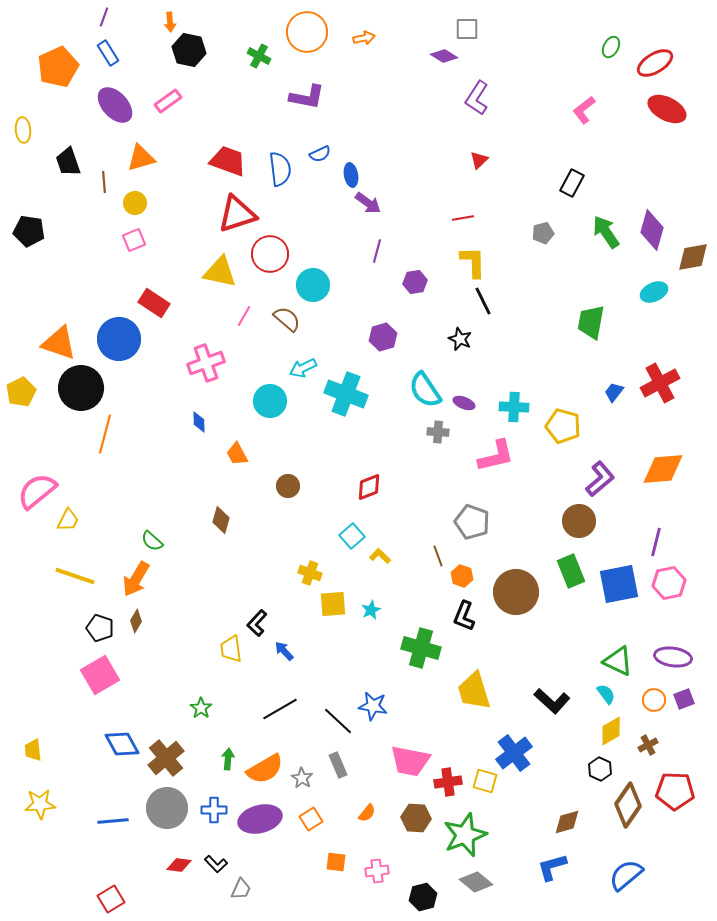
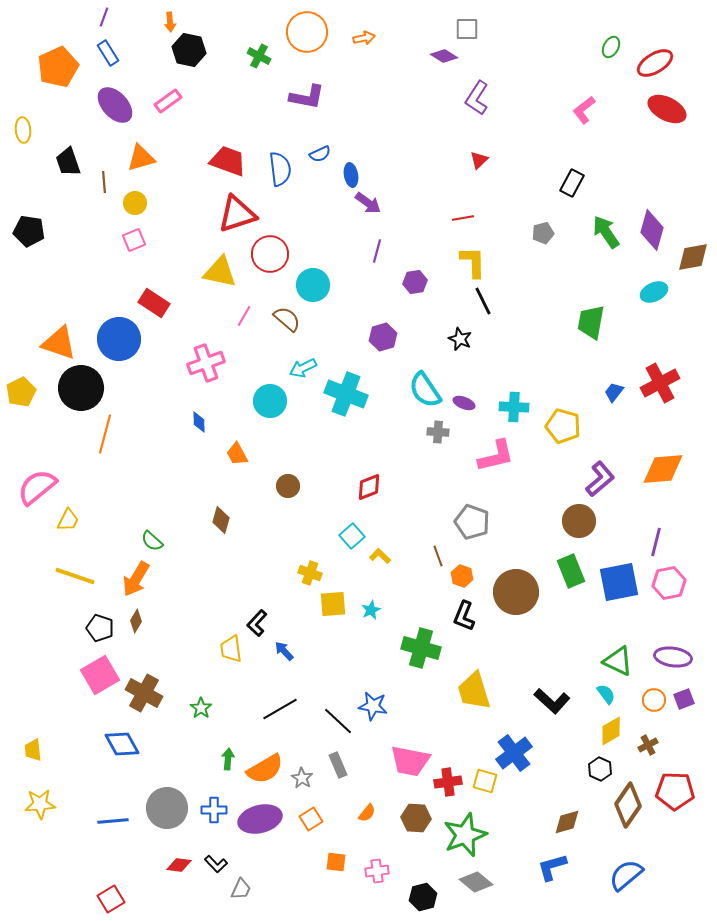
pink semicircle at (37, 491): moved 4 px up
blue square at (619, 584): moved 2 px up
brown cross at (166, 758): moved 22 px left, 65 px up; rotated 21 degrees counterclockwise
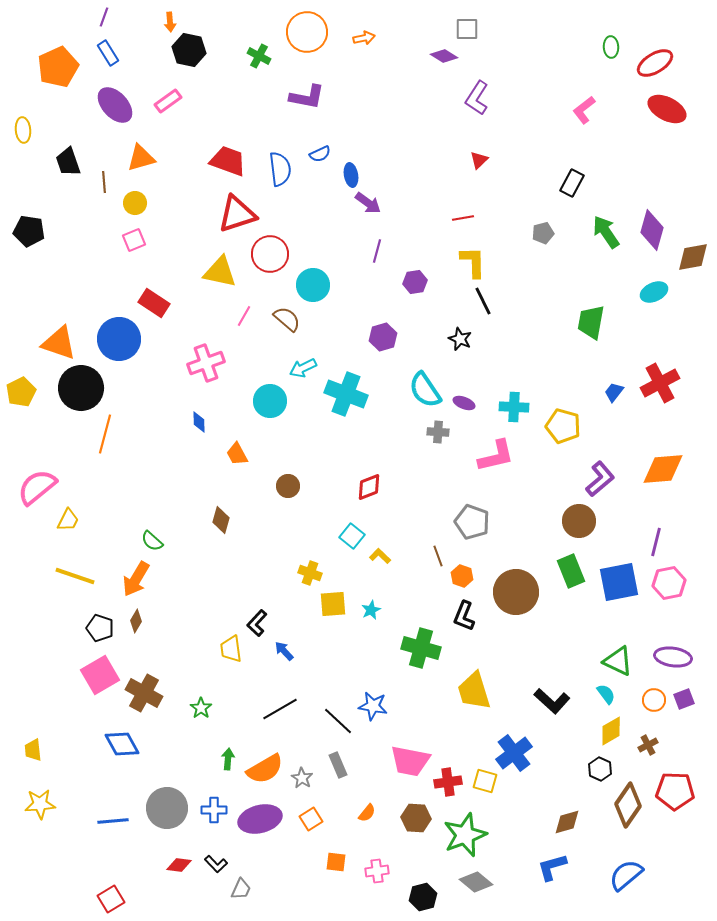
green ellipse at (611, 47): rotated 30 degrees counterclockwise
cyan square at (352, 536): rotated 10 degrees counterclockwise
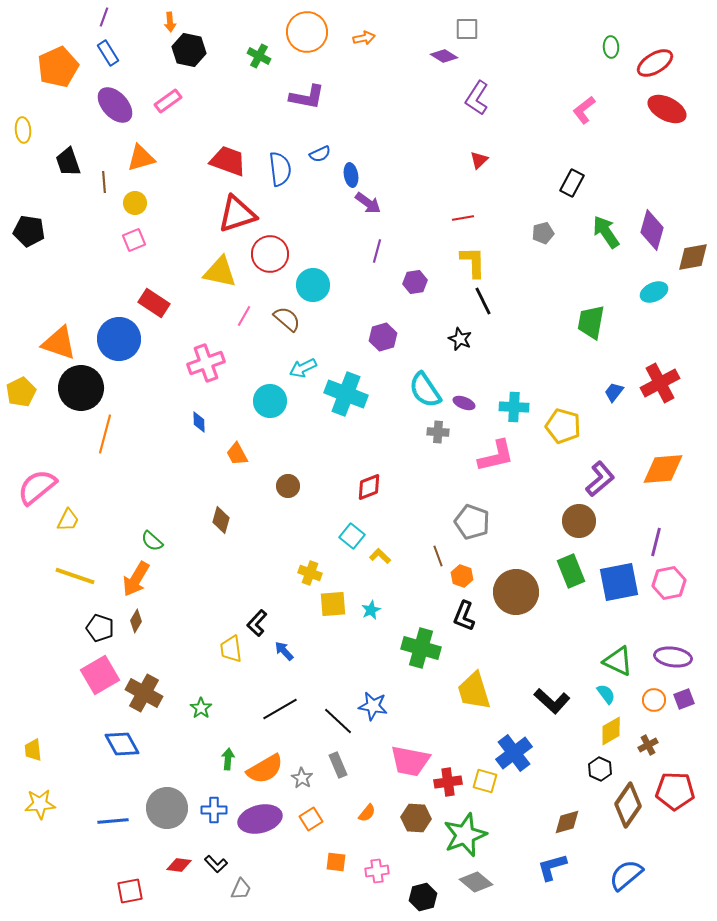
red square at (111, 899): moved 19 px right, 8 px up; rotated 20 degrees clockwise
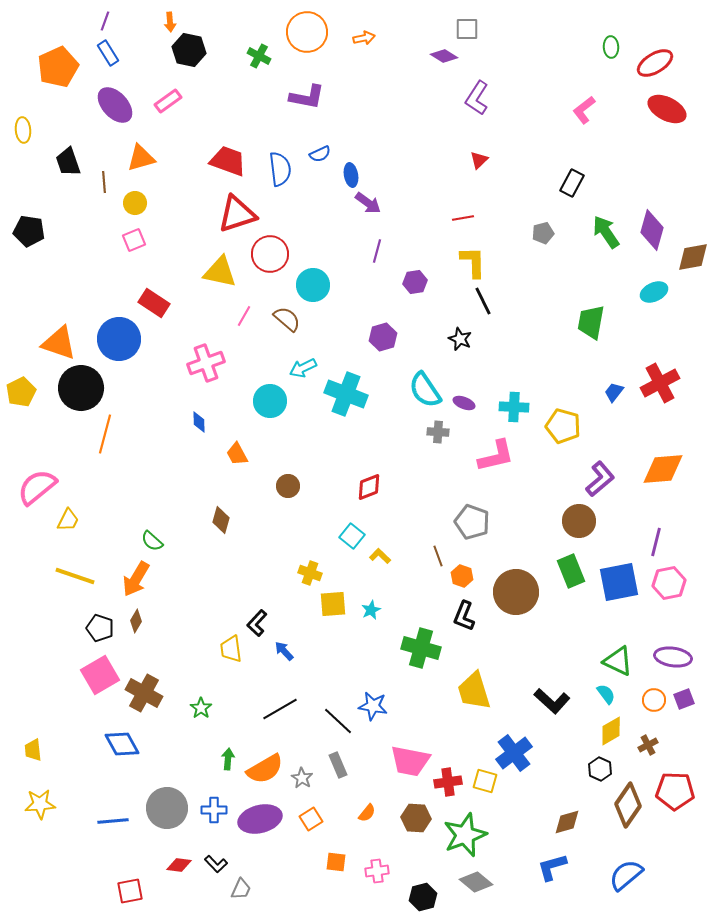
purple line at (104, 17): moved 1 px right, 4 px down
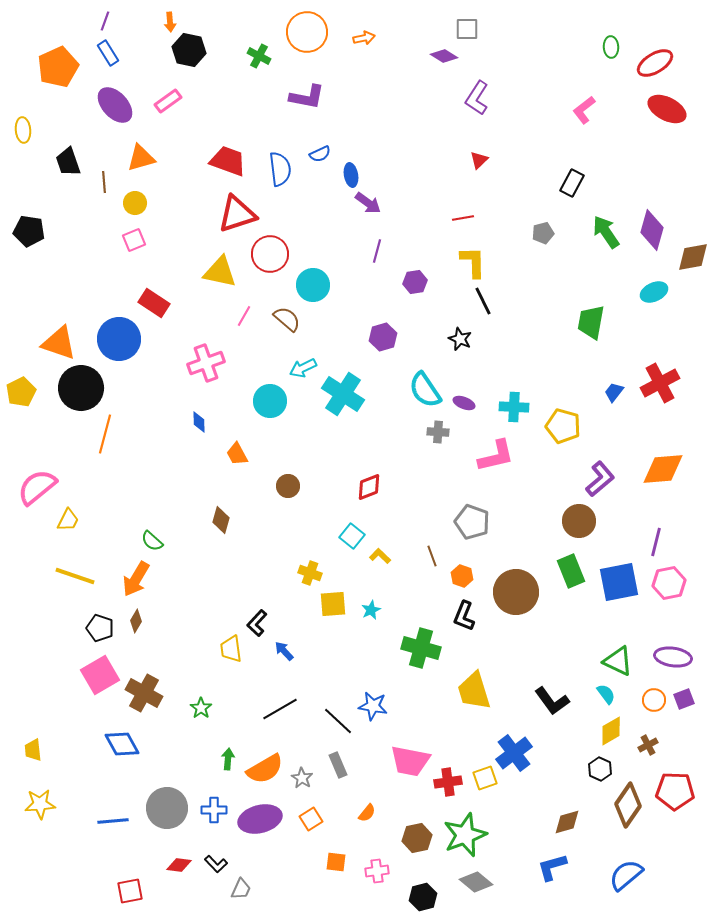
cyan cross at (346, 394): moved 3 px left; rotated 12 degrees clockwise
brown line at (438, 556): moved 6 px left
black L-shape at (552, 701): rotated 12 degrees clockwise
yellow square at (485, 781): moved 3 px up; rotated 35 degrees counterclockwise
brown hexagon at (416, 818): moved 1 px right, 20 px down; rotated 16 degrees counterclockwise
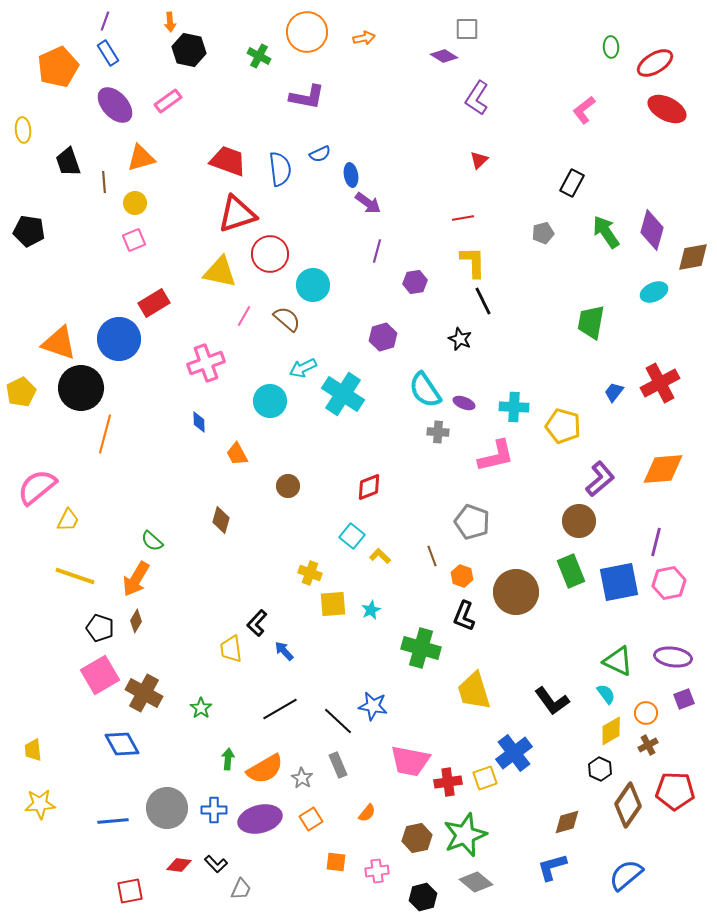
red rectangle at (154, 303): rotated 64 degrees counterclockwise
orange circle at (654, 700): moved 8 px left, 13 px down
